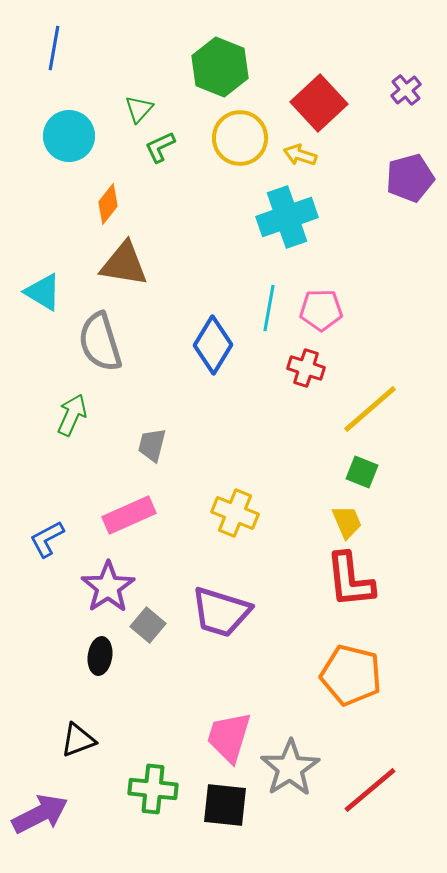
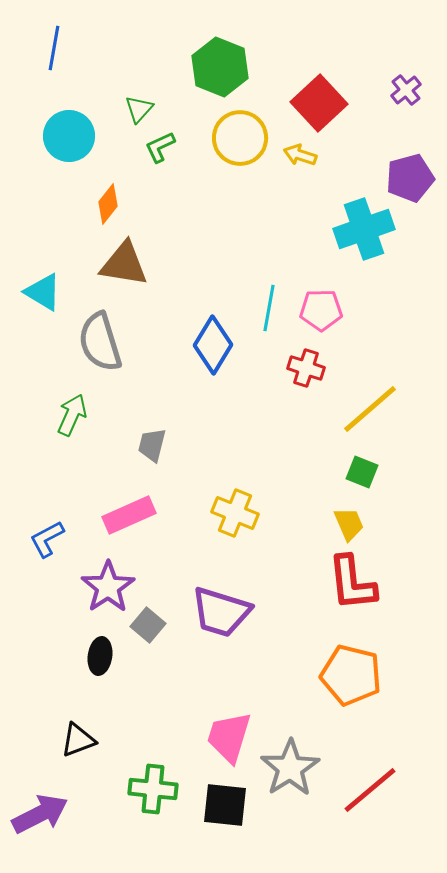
cyan cross: moved 77 px right, 12 px down
yellow trapezoid: moved 2 px right, 2 px down
red L-shape: moved 2 px right, 3 px down
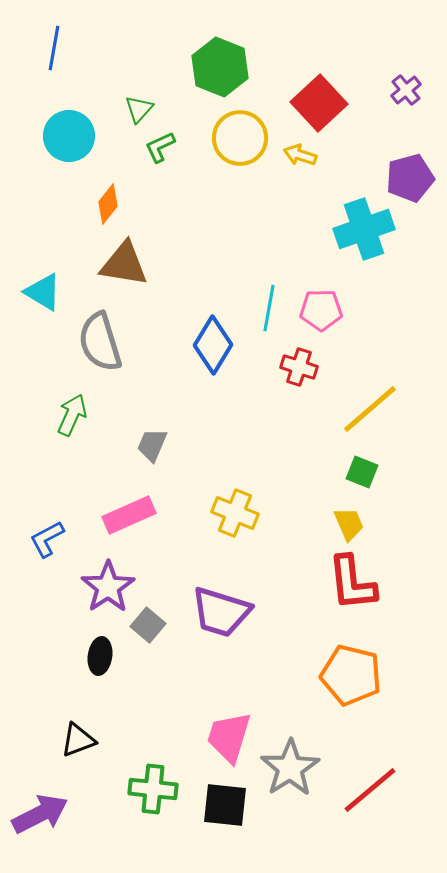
red cross: moved 7 px left, 1 px up
gray trapezoid: rotated 9 degrees clockwise
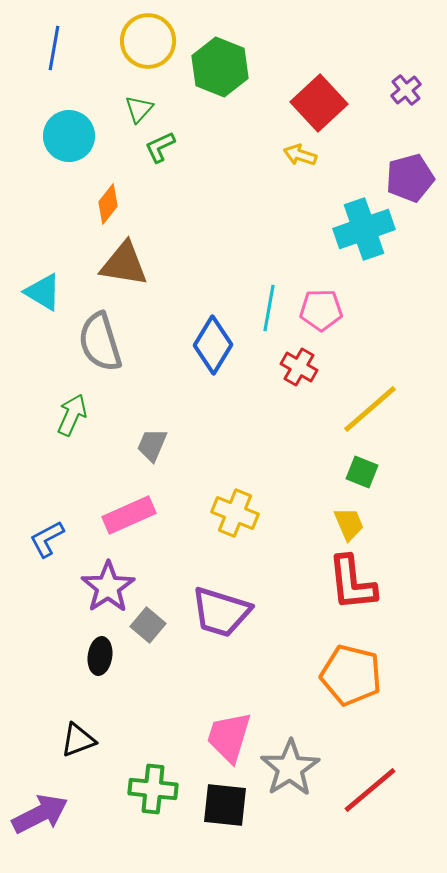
yellow circle: moved 92 px left, 97 px up
red cross: rotated 12 degrees clockwise
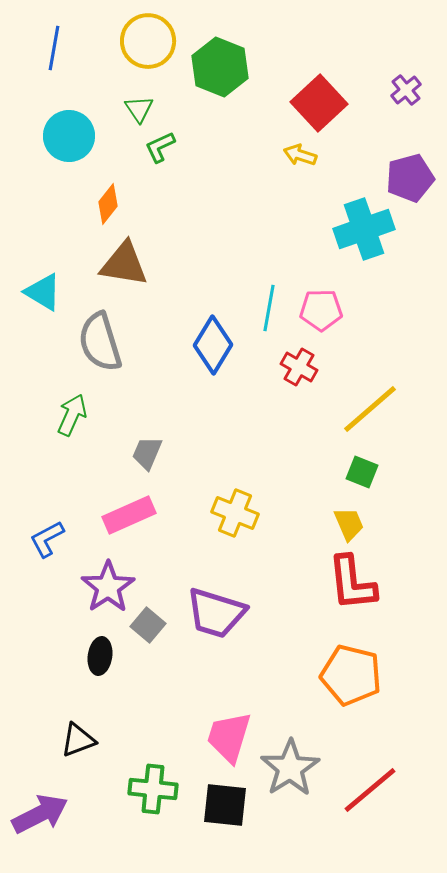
green triangle: rotated 16 degrees counterclockwise
gray trapezoid: moved 5 px left, 8 px down
purple trapezoid: moved 5 px left, 1 px down
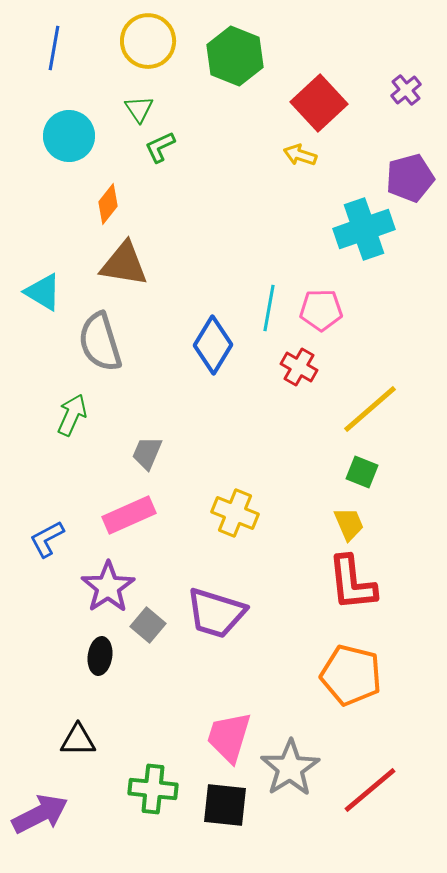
green hexagon: moved 15 px right, 11 px up
black triangle: rotated 21 degrees clockwise
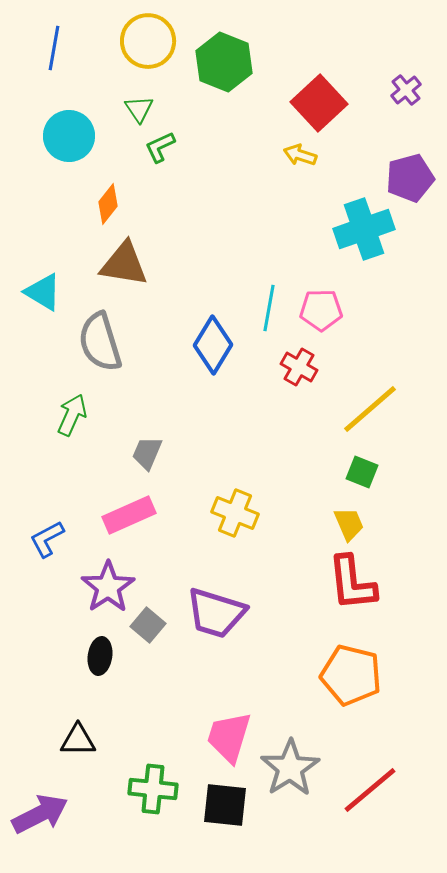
green hexagon: moved 11 px left, 6 px down
